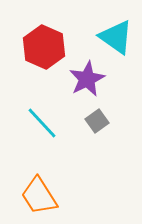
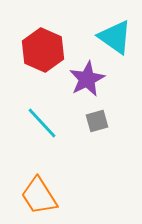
cyan triangle: moved 1 px left
red hexagon: moved 1 px left, 3 px down
gray square: rotated 20 degrees clockwise
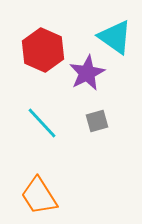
purple star: moved 6 px up
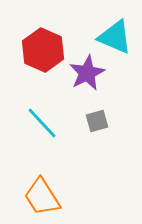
cyan triangle: rotated 12 degrees counterclockwise
orange trapezoid: moved 3 px right, 1 px down
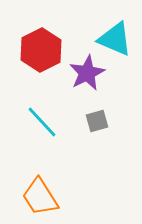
cyan triangle: moved 2 px down
red hexagon: moved 2 px left; rotated 9 degrees clockwise
cyan line: moved 1 px up
orange trapezoid: moved 2 px left
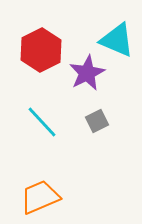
cyan triangle: moved 2 px right, 1 px down
gray square: rotated 10 degrees counterclockwise
orange trapezoid: rotated 99 degrees clockwise
